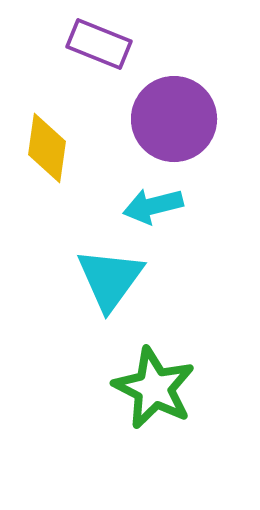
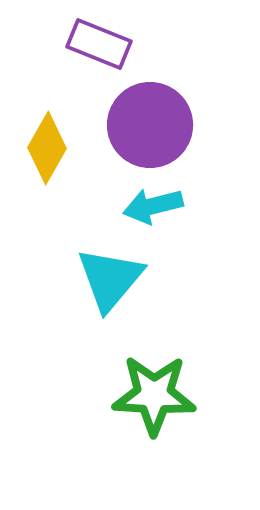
purple circle: moved 24 px left, 6 px down
yellow diamond: rotated 22 degrees clockwise
cyan triangle: rotated 4 degrees clockwise
green star: moved 7 px down; rotated 24 degrees counterclockwise
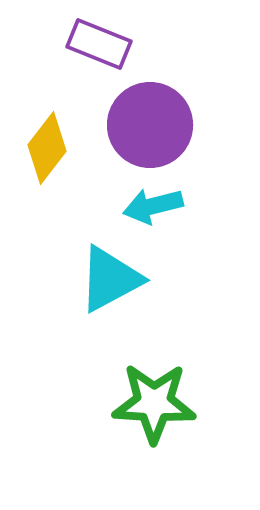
yellow diamond: rotated 8 degrees clockwise
cyan triangle: rotated 22 degrees clockwise
green star: moved 8 px down
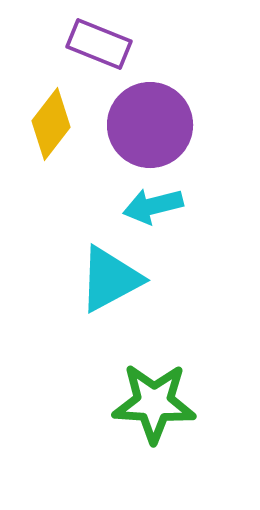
yellow diamond: moved 4 px right, 24 px up
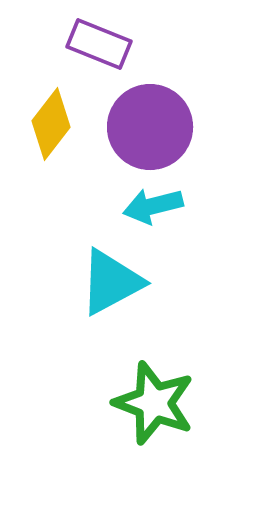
purple circle: moved 2 px down
cyan triangle: moved 1 px right, 3 px down
green star: rotated 18 degrees clockwise
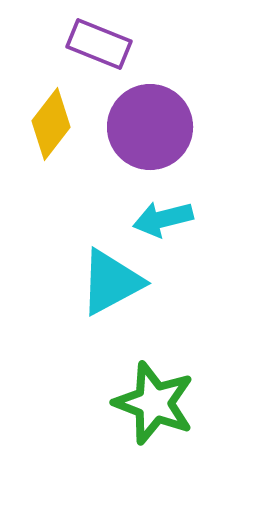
cyan arrow: moved 10 px right, 13 px down
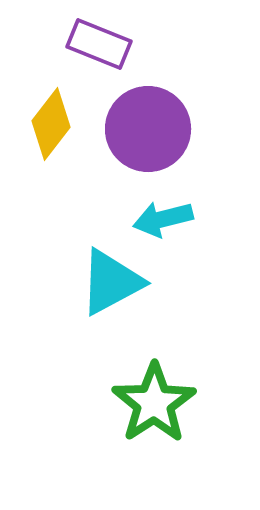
purple circle: moved 2 px left, 2 px down
green star: rotated 18 degrees clockwise
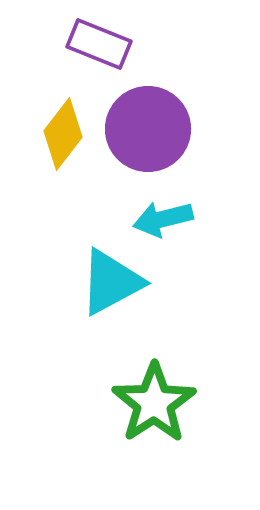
yellow diamond: moved 12 px right, 10 px down
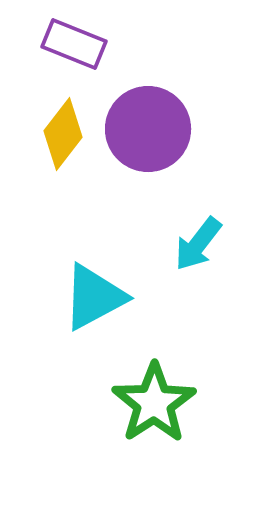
purple rectangle: moved 25 px left
cyan arrow: moved 35 px right, 25 px down; rotated 38 degrees counterclockwise
cyan triangle: moved 17 px left, 15 px down
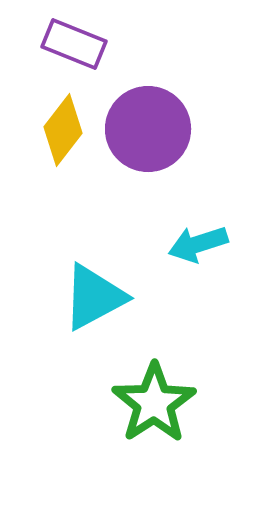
yellow diamond: moved 4 px up
cyan arrow: rotated 34 degrees clockwise
